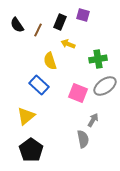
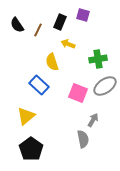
yellow semicircle: moved 2 px right, 1 px down
black pentagon: moved 1 px up
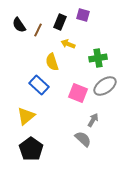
black semicircle: moved 2 px right
green cross: moved 1 px up
gray semicircle: rotated 36 degrees counterclockwise
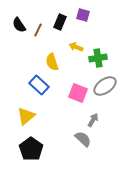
yellow arrow: moved 8 px right, 3 px down
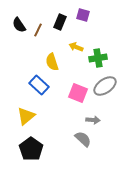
gray arrow: rotated 64 degrees clockwise
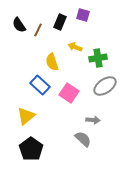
yellow arrow: moved 1 px left
blue rectangle: moved 1 px right
pink square: moved 9 px left; rotated 12 degrees clockwise
